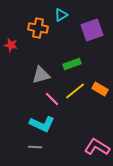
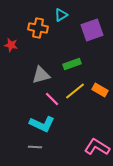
orange rectangle: moved 1 px down
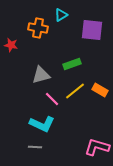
purple square: rotated 25 degrees clockwise
pink L-shape: rotated 15 degrees counterclockwise
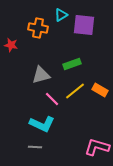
purple square: moved 8 px left, 5 px up
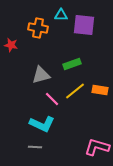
cyan triangle: rotated 32 degrees clockwise
orange rectangle: rotated 21 degrees counterclockwise
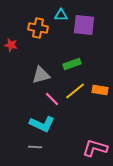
pink L-shape: moved 2 px left, 1 px down
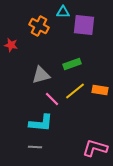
cyan triangle: moved 2 px right, 3 px up
orange cross: moved 1 px right, 2 px up; rotated 18 degrees clockwise
cyan L-shape: moved 1 px left, 1 px up; rotated 20 degrees counterclockwise
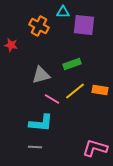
pink line: rotated 14 degrees counterclockwise
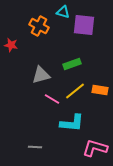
cyan triangle: rotated 16 degrees clockwise
cyan L-shape: moved 31 px right
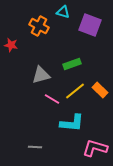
purple square: moved 6 px right; rotated 15 degrees clockwise
orange rectangle: rotated 35 degrees clockwise
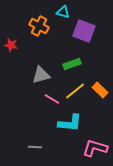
purple square: moved 6 px left, 6 px down
cyan L-shape: moved 2 px left
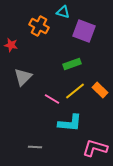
gray triangle: moved 18 px left, 2 px down; rotated 30 degrees counterclockwise
